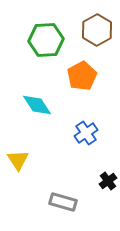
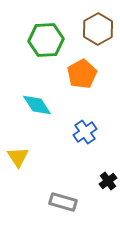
brown hexagon: moved 1 px right, 1 px up
orange pentagon: moved 2 px up
blue cross: moved 1 px left, 1 px up
yellow triangle: moved 3 px up
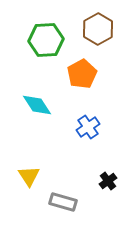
blue cross: moved 3 px right, 5 px up
yellow triangle: moved 11 px right, 19 px down
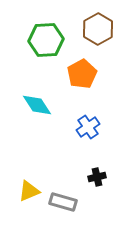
yellow triangle: moved 15 px down; rotated 40 degrees clockwise
black cross: moved 11 px left, 4 px up; rotated 24 degrees clockwise
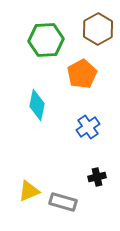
cyan diamond: rotated 44 degrees clockwise
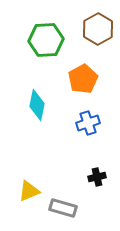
orange pentagon: moved 1 px right, 5 px down
blue cross: moved 4 px up; rotated 15 degrees clockwise
gray rectangle: moved 6 px down
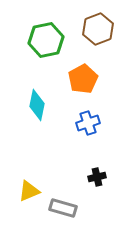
brown hexagon: rotated 8 degrees clockwise
green hexagon: rotated 8 degrees counterclockwise
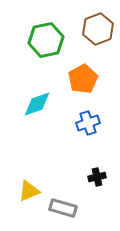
cyan diamond: moved 1 px up; rotated 60 degrees clockwise
